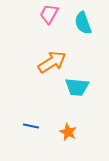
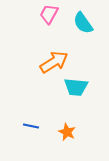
cyan semicircle: rotated 15 degrees counterclockwise
orange arrow: moved 2 px right
cyan trapezoid: moved 1 px left
orange star: moved 1 px left
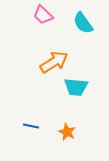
pink trapezoid: moved 6 px left, 1 px down; rotated 75 degrees counterclockwise
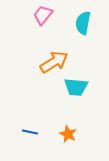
pink trapezoid: rotated 85 degrees clockwise
cyan semicircle: rotated 45 degrees clockwise
blue line: moved 1 px left, 6 px down
orange star: moved 1 px right, 2 px down
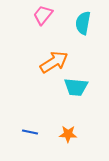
orange star: rotated 24 degrees counterclockwise
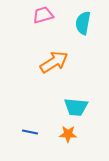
pink trapezoid: rotated 35 degrees clockwise
cyan trapezoid: moved 20 px down
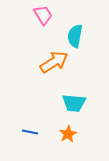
pink trapezoid: rotated 75 degrees clockwise
cyan semicircle: moved 8 px left, 13 px down
cyan trapezoid: moved 2 px left, 4 px up
orange star: rotated 30 degrees counterclockwise
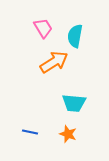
pink trapezoid: moved 13 px down
orange star: rotated 24 degrees counterclockwise
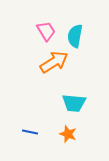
pink trapezoid: moved 3 px right, 3 px down
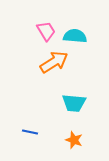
cyan semicircle: rotated 85 degrees clockwise
orange star: moved 6 px right, 6 px down
